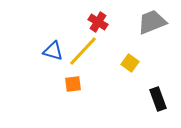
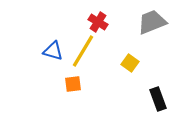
yellow line: rotated 12 degrees counterclockwise
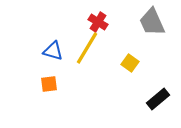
gray trapezoid: rotated 92 degrees counterclockwise
yellow line: moved 4 px right, 3 px up
orange square: moved 24 px left
black rectangle: rotated 70 degrees clockwise
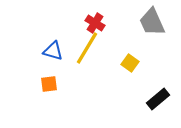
red cross: moved 3 px left, 1 px down
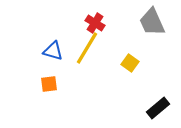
black rectangle: moved 9 px down
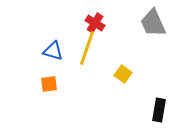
gray trapezoid: moved 1 px right, 1 px down
yellow line: rotated 12 degrees counterclockwise
yellow square: moved 7 px left, 11 px down
black rectangle: moved 1 px right, 2 px down; rotated 40 degrees counterclockwise
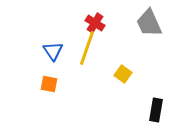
gray trapezoid: moved 4 px left
blue triangle: rotated 40 degrees clockwise
orange square: rotated 18 degrees clockwise
black rectangle: moved 3 px left
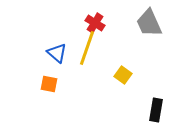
blue triangle: moved 4 px right, 2 px down; rotated 15 degrees counterclockwise
yellow square: moved 1 px down
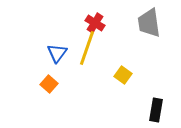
gray trapezoid: rotated 16 degrees clockwise
blue triangle: rotated 25 degrees clockwise
orange square: rotated 30 degrees clockwise
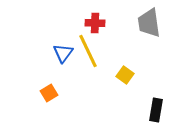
red cross: rotated 30 degrees counterclockwise
yellow line: moved 1 px right, 3 px down; rotated 44 degrees counterclockwise
blue triangle: moved 6 px right
yellow square: moved 2 px right
orange square: moved 9 px down; rotated 18 degrees clockwise
